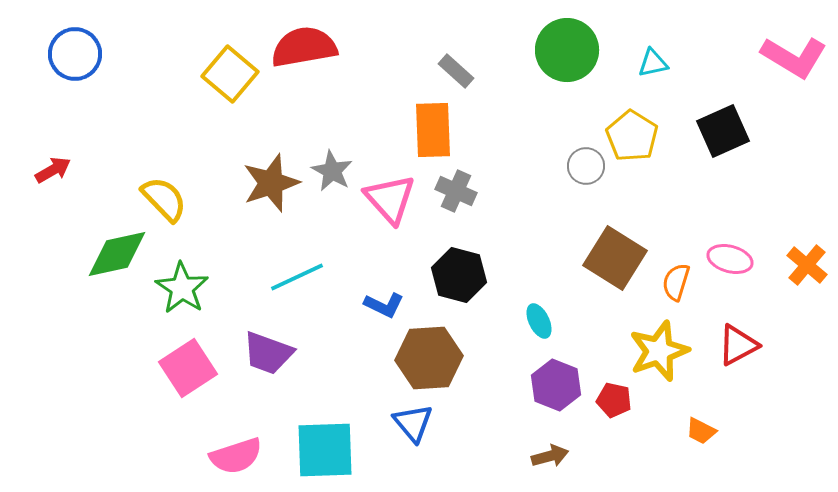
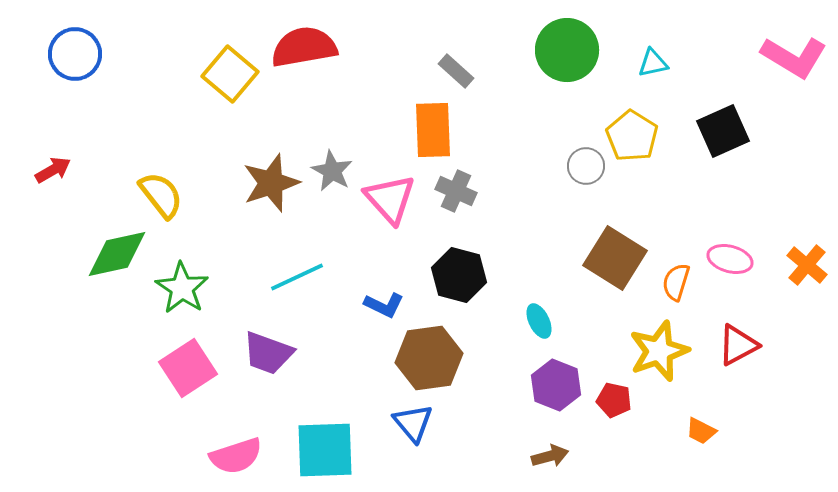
yellow semicircle: moved 3 px left, 4 px up; rotated 6 degrees clockwise
brown hexagon: rotated 4 degrees counterclockwise
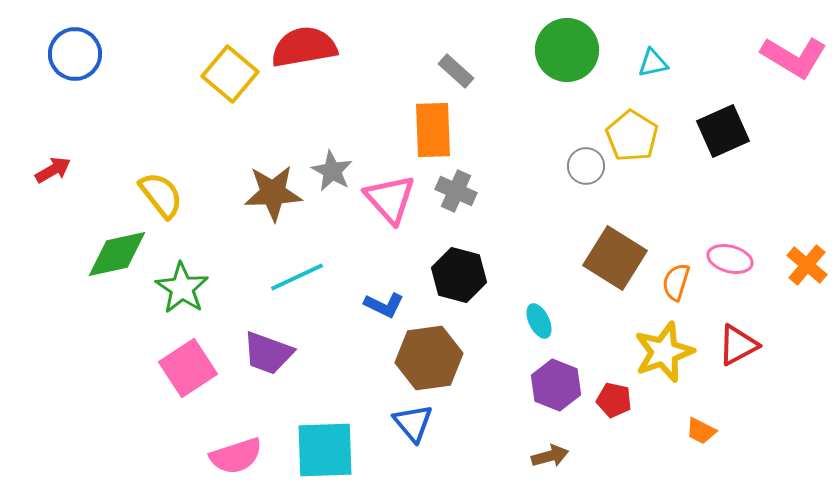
brown star: moved 2 px right, 10 px down; rotated 16 degrees clockwise
yellow star: moved 5 px right, 1 px down
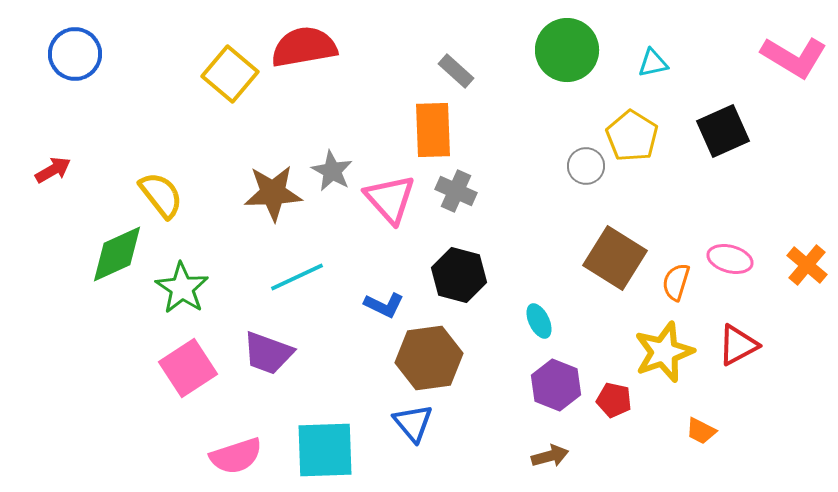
green diamond: rotated 12 degrees counterclockwise
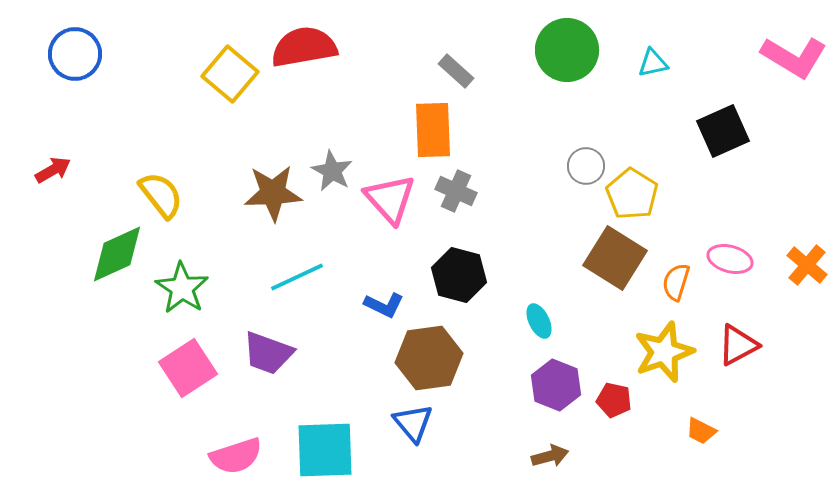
yellow pentagon: moved 58 px down
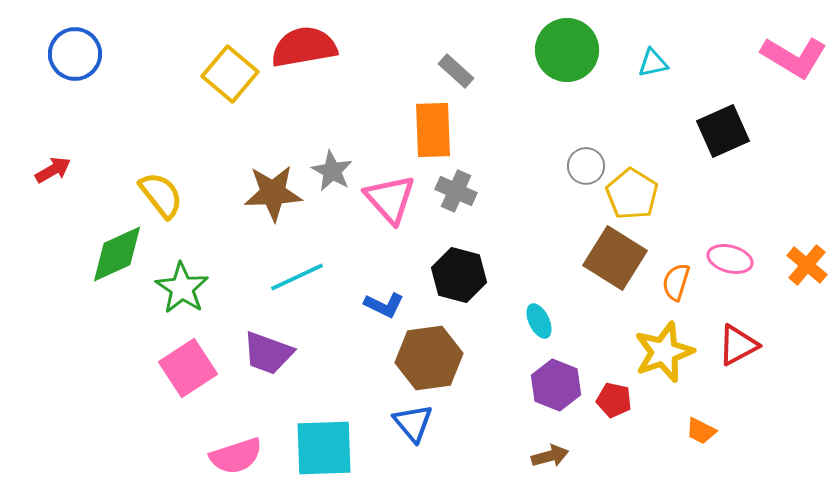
cyan square: moved 1 px left, 2 px up
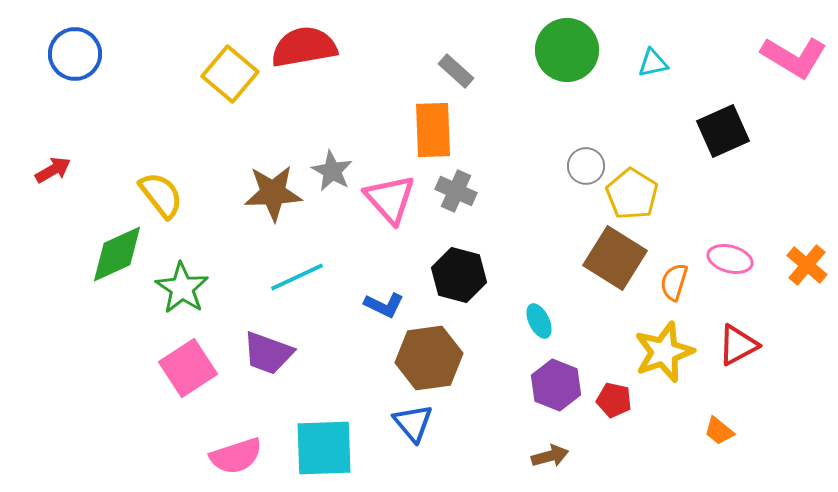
orange semicircle: moved 2 px left
orange trapezoid: moved 18 px right; rotated 12 degrees clockwise
